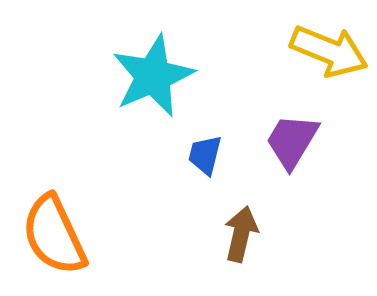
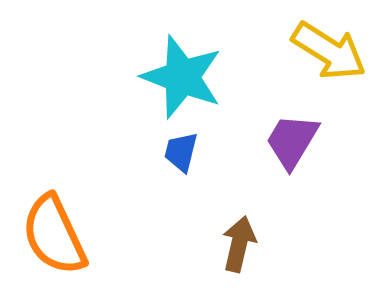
yellow arrow: rotated 10 degrees clockwise
cyan star: moved 29 px right, 1 px down; rotated 28 degrees counterclockwise
blue trapezoid: moved 24 px left, 3 px up
brown arrow: moved 2 px left, 10 px down
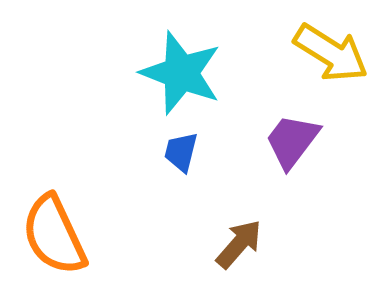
yellow arrow: moved 2 px right, 2 px down
cyan star: moved 1 px left, 4 px up
purple trapezoid: rotated 6 degrees clockwise
brown arrow: rotated 28 degrees clockwise
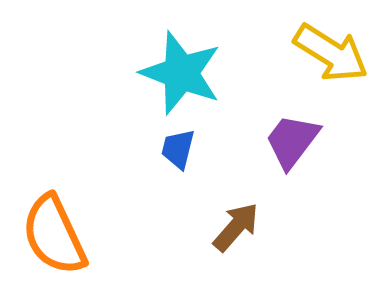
blue trapezoid: moved 3 px left, 3 px up
brown arrow: moved 3 px left, 17 px up
